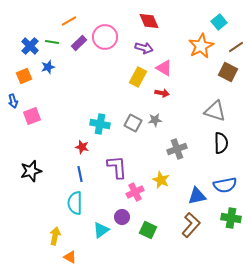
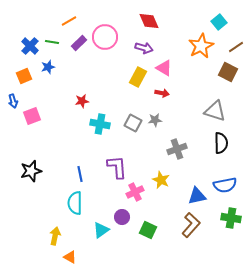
red star: moved 46 px up; rotated 24 degrees counterclockwise
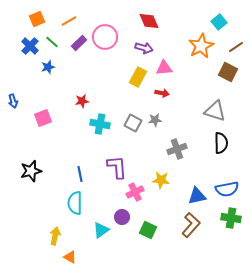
green line: rotated 32 degrees clockwise
pink triangle: rotated 36 degrees counterclockwise
orange square: moved 13 px right, 57 px up
pink square: moved 11 px right, 2 px down
yellow star: rotated 18 degrees counterclockwise
blue semicircle: moved 2 px right, 4 px down
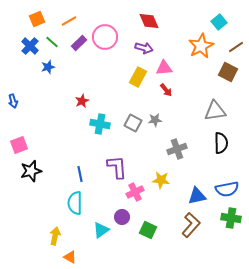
red arrow: moved 4 px right, 3 px up; rotated 40 degrees clockwise
red star: rotated 16 degrees counterclockwise
gray triangle: rotated 25 degrees counterclockwise
pink square: moved 24 px left, 27 px down
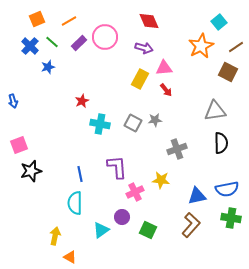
yellow rectangle: moved 2 px right, 2 px down
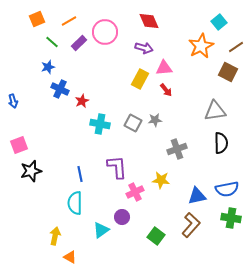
pink circle: moved 5 px up
blue cross: moved 30 px right, 43 px down; rotated 18 degrees counterclockwise
green square: moved 8 px right, 6 px down; rotated 12 degrees clockwise
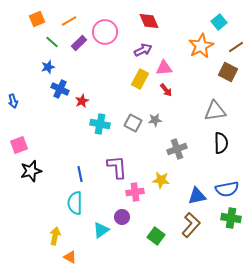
purple arrow: moved 1 px left, 2 px down; rotated 42 degrees counterclockwise
pink cross: rotated 18 degrees clockwise
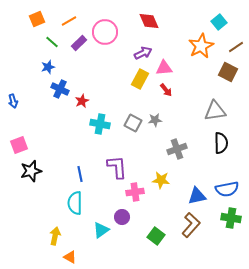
purple arrow: moved 3 px down
